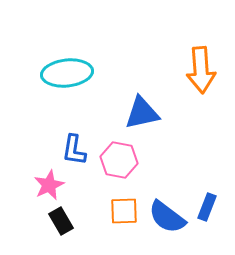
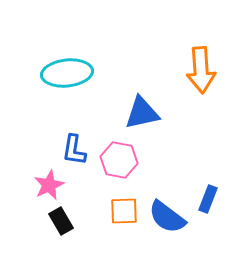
blue rectangle: moved 1 px right, 8 px up
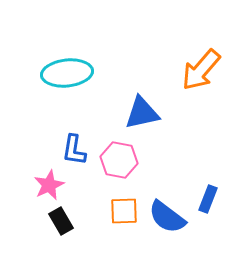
orange arrow: rotated 45 degrees clockwise
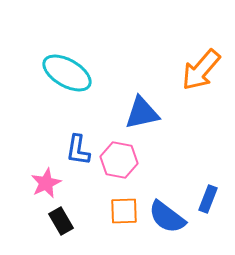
cyan ellipse: rotated 36 degrees clockwise
blue L-shape: moved 4 px right
pink star: moved 3 px left, 2 px up
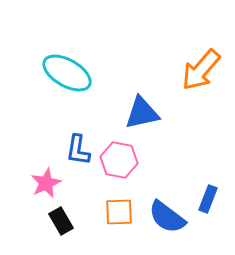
orange square: moved 5 px left, 1 px down
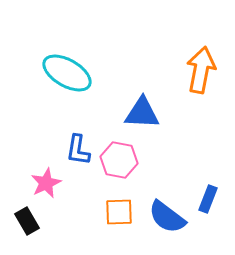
orange arrow: rotated 150 degrees clockwise
blue triangle: rotated 15 degrees clockwise
black rectangle: moved 34 px left
